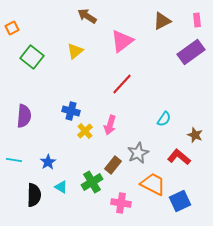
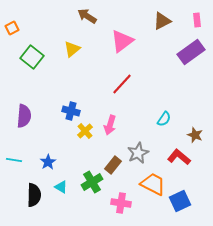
yellow triangle: moved 3 px left, 2 px up
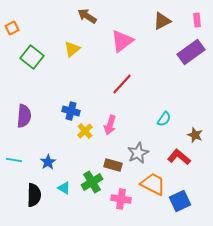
brown rectangle: rotated 66 degrees clockwise
cyan triangle: moved 3 px right, 1 px down
pink cross: moved 4 px up
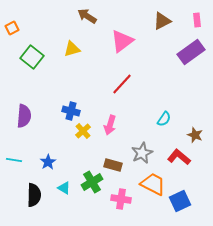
yellow triangle: rotated 24 degrees clockwise
yellow cross: moved 2 px left
gray star: moved 4 px right
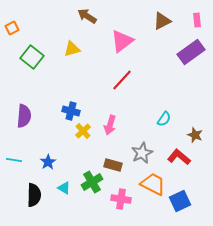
red line: moved 4 px up
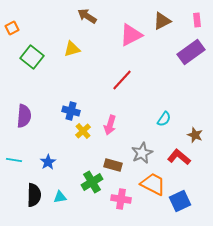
pink triangle: moved 9 px right, 6 px up; rotated 10 degrees clockwise
cyan triangle: moved 4 px left, 9 px down; rotated 40 degrees counterclockwise
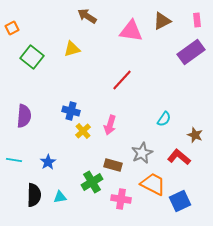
pink triangle: moved 4 px up; rotated 35 degrees clockwise
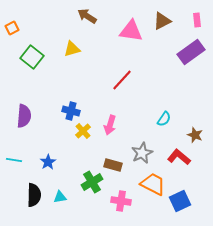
pink cross: moved 2 px down
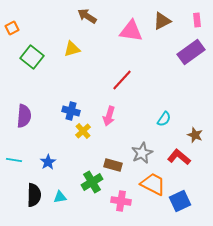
pink arrow: moved 1 px left, 9 px up
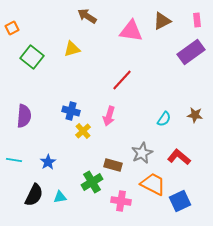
brown star: moved 20 px up; rotated 14 degrees counterclockwise
black semicircle: rotated 25 degrees clockwise
